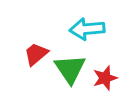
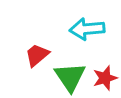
red trapezoid: moved 1 px right, 1 px down
green triangle: moved 8 px down
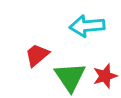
cyan arrow: moved 3 px up
red star: moved 2 px up
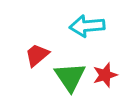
red star: moved 1 px up
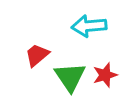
cyan arrow: moved 2 px right
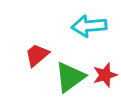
green triangle: rotated 28 degrees clockwise
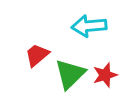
green triangle: moved 3 px up; rotated 8 degrees counterclockwise
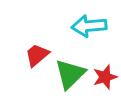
red star: moved 2 px down
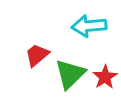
red star: rotated 15 degrees counterclockwise
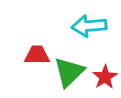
red trapezoid: rotated 40 degrees clockwise
green triangle: moved 1 px left, 2 px up
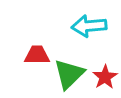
green triangle: moved 2 px down
